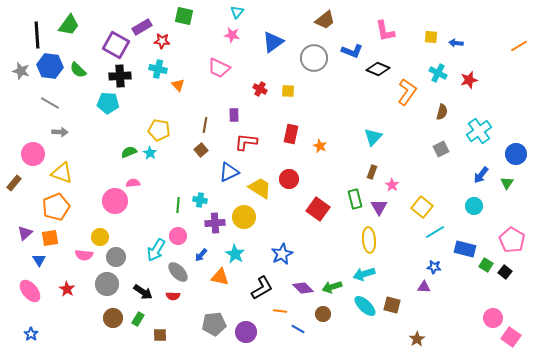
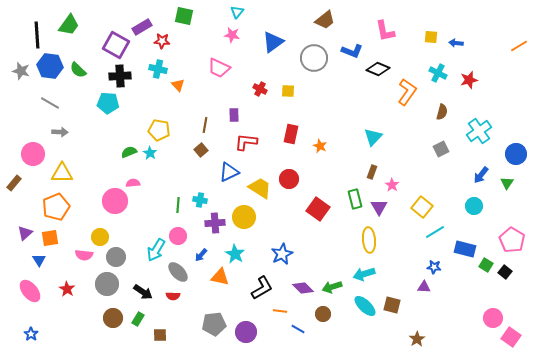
yellow triangle at (62, 173): rotated 20 degrees counterclockwise
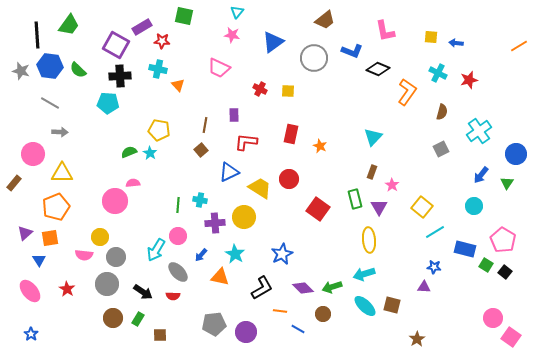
pink pentagon at (512, 240): moved 9 px left
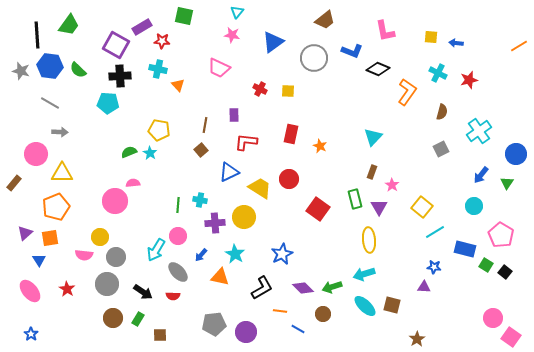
pink circle at (33, 154): moved 3 px right
pink pentagon at (503, 240): moved 2 px left, 5 px up
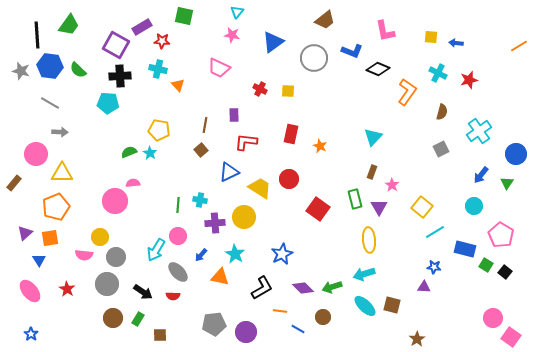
brown circle at (323, 314): moved 3 px down
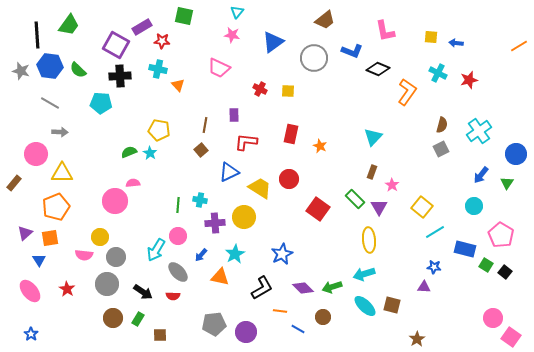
cyan pentagon at (108, 103): moved 7 px left
brown semicircle at (442, 112): moved 13 px down
green rectangle at (355, 199): rotated 30 degrees counterclockwise
cyan star at (235, 254): rotated 12 degrees clockwise
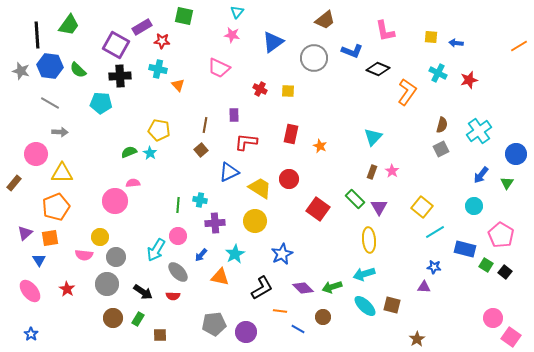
pink star at (392, 185): moved 14 px up
yellow circle at (244, 217): moved 11 px right, 4 px down
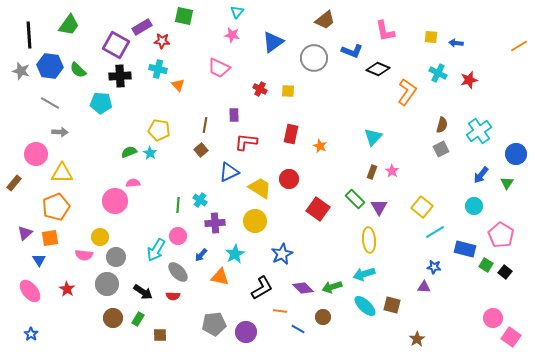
black line at (37, 35): moved 8 px left
cyan cross at (200, 200): rotated 24 degrees clockwise
